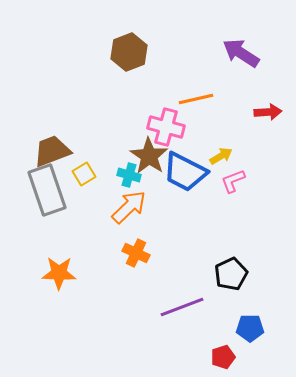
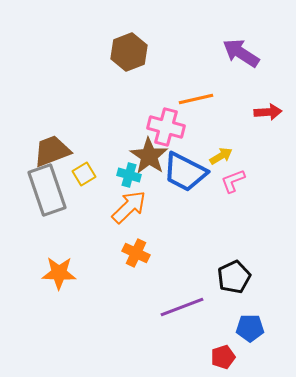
black pentagon: moved 3 px right, 3 px down
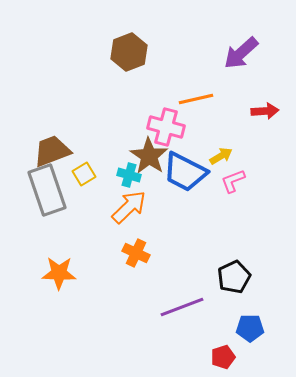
purple arrow: rotated 75 degrees counterclockwise
red arrow: moved 3 px left, 1 px up
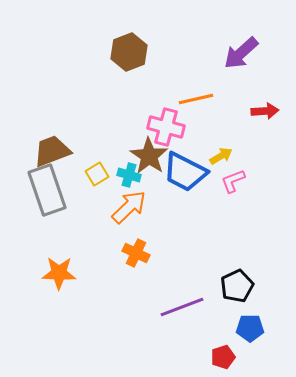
yellow square: moved 13 px right
black pentagon: moved 3 px right, 9 px down
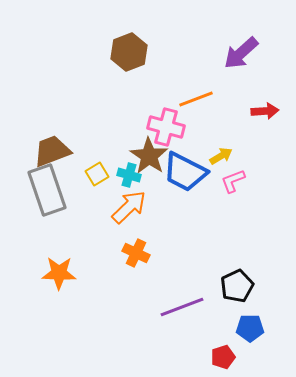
orange line: rotated 8 degrees counterclockwise
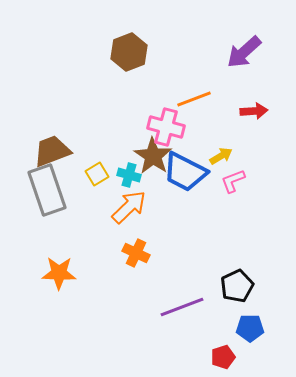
purple arrow: moved 3 px right, 1 px up
orange line: moved 2 px left
red arrow: moved 11 px left
brown star: moved 4 px right
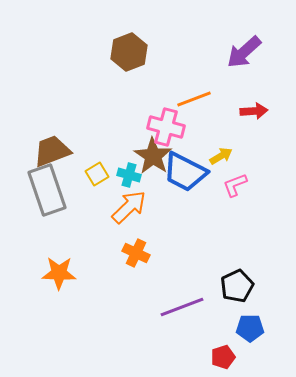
pink L-shape: moved 2 px right, 4 px down
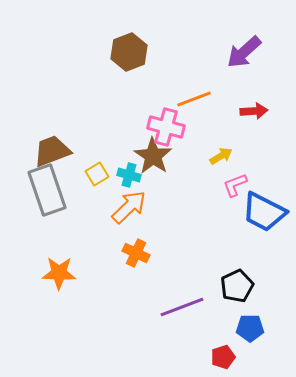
blue trapezoid: moved 79 px right, 40 px down
